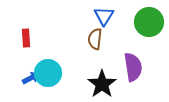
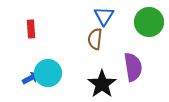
red rectangle: moved 5 px right, 9 px up
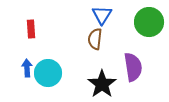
blue triangle: moved 2 px left, 1 px up
blue arrow: moved 4 px left, 10 px up; rotated 66 degrees counterclockwise
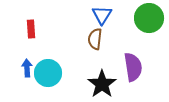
green circle: moved 4 px up
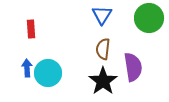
brown semicircle: moved 8 px right, 10 px down
black star: moved 1 px right, 3 px up
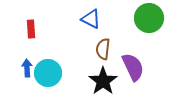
blue triangle: moved 11 px left, 4 px down; rotated 35 degrees counterclockwise
purple semicircle: rotated 16 degrees counterclockwise
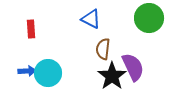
blue arrow: moved 3 px down; rotated 90 degrees clockwise
black star: moved 9 px right, 5 px up
